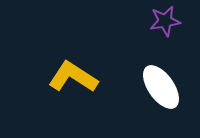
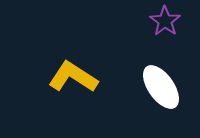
purple star: rotated 28 degrees counterclockwise
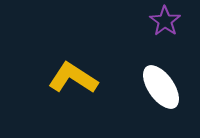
yellow L-shape: moved 1 px down
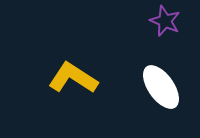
purple star: rotated 12 degrees counterclockwise
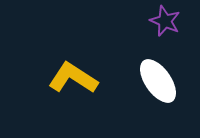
white ellipse: moved 3 px left, 6 px up
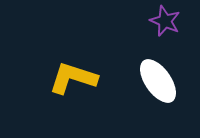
yellow L-shape: rotated 15 degrees counterclockwise
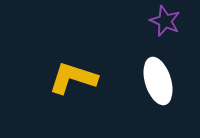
white ellipse: rotated 18 degrees clockwise
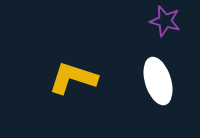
purple star: rotated 8 degrees counterclockwise
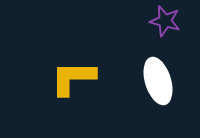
yellow L-shape: rotated 18 degrees counterclockwise
